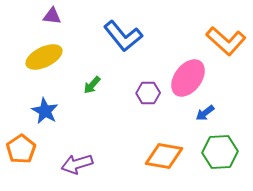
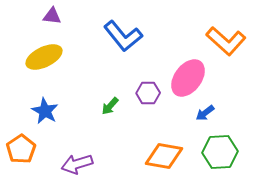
green arrow: moved 18 px right, 21 px down
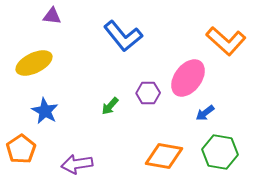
yellow ellipse: moved 10 px left, 6 px down
green hexagon: rotated 12 degrees clockwise
purple arrow: rotated 8 degrees clockwise
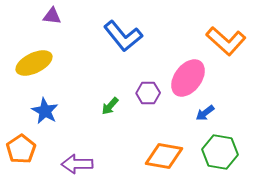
purple arrow: rotated 8 degrees clockwise
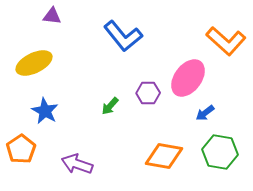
purple arrow: rotated 20 degrees clockwise
